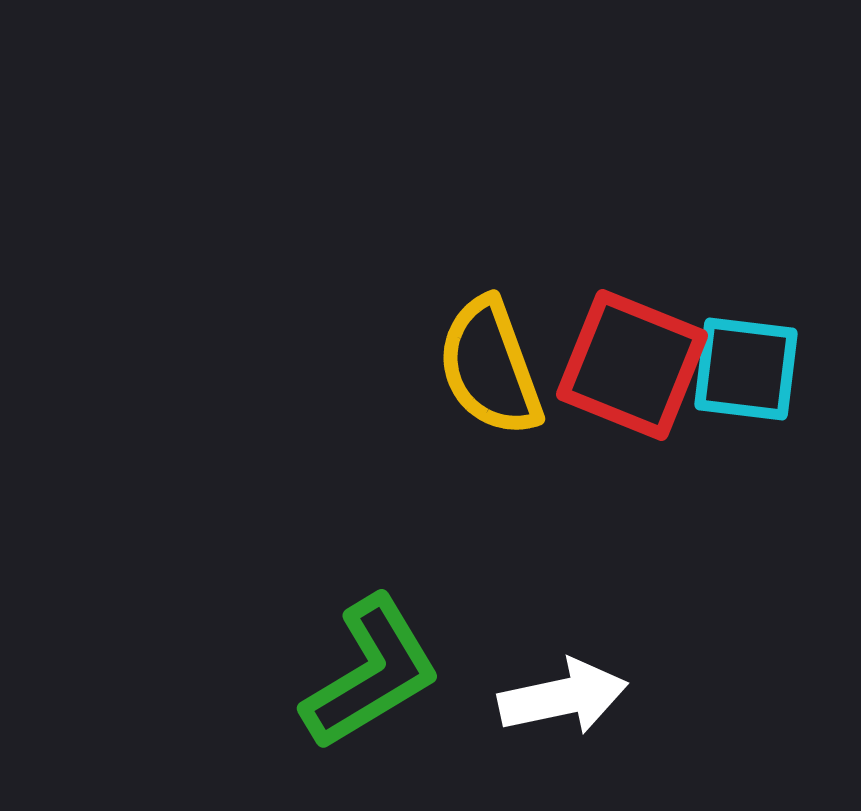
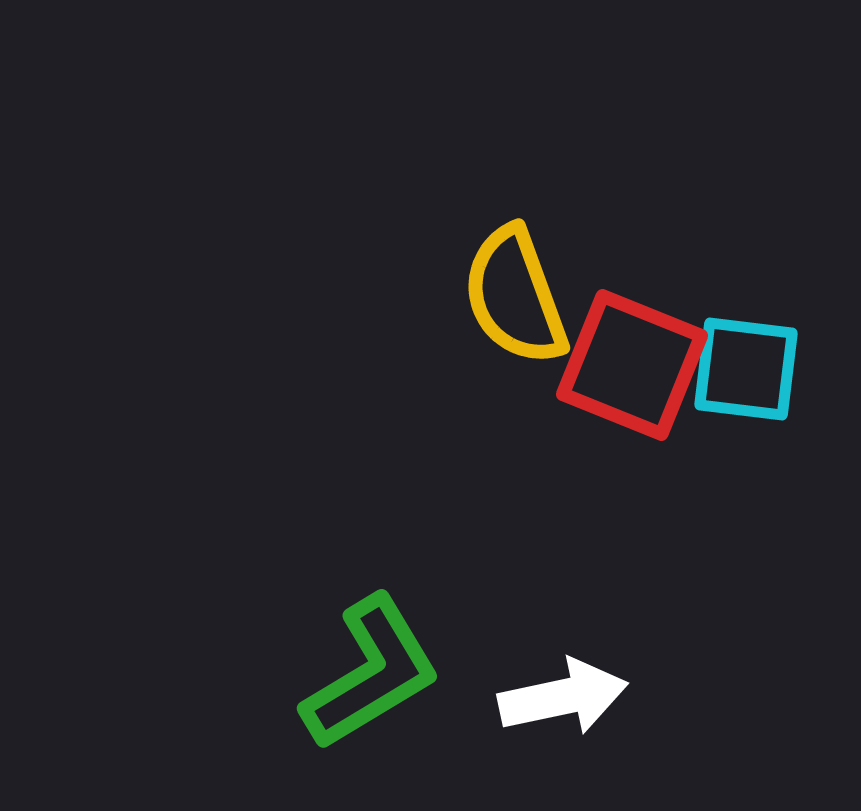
yellow semicircle: moved 25 px right, 71 px up
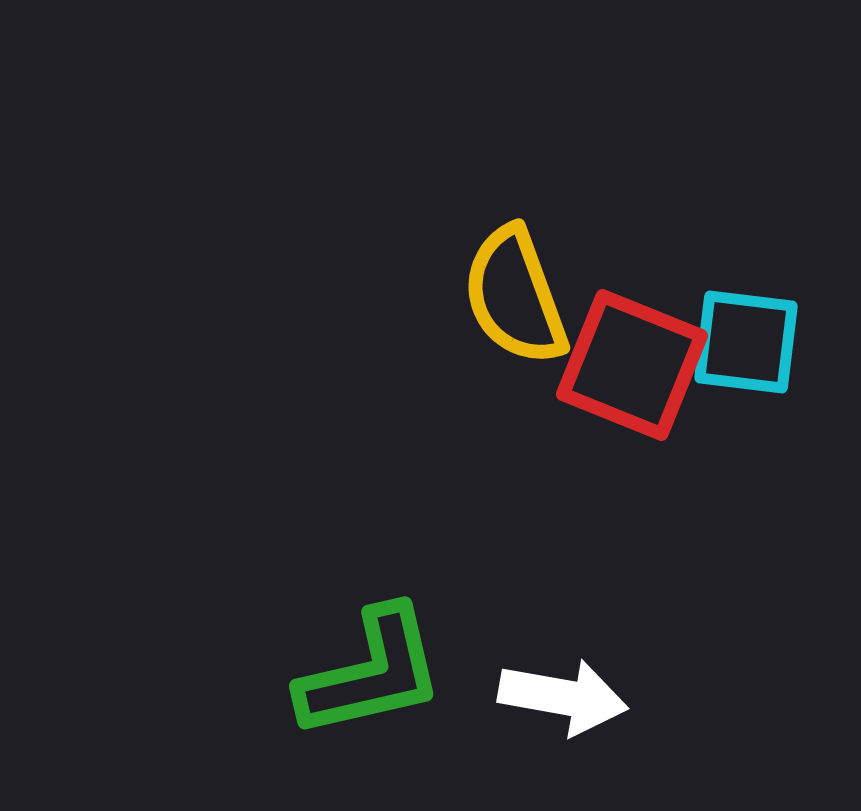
cyan square: moved 27 px up
green L-shape: rotated 18 degrees clockwise
white arrow: rotated 22 degrees clockwise
